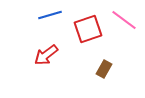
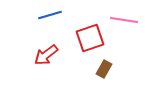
pink line: rotated 28 degrees counterclockwise
red square: moved 2 px right, 9 px down
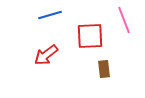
pink line: rotated 60 degrees clockwise
red square: moved 2 px up; rotated 16 degrees clockwise
brown rectangle: rotated 36 degrees counterclockwise
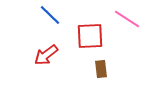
blue line: rotated 60 degrees clockwise
pink line: moved 3 px right, 1 px up; rotated 36 degrees counterclockwise
brown rectangle: moved 3 px left
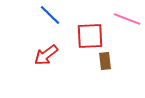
pink line: rotated 12 degrees counterclockwise
brown rectangle: moved 4 px right, 8 px up
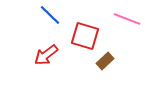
red square: moved 5 px left; rotated 20 degrees clockwise
brown rectangle: rotated 54 degrees clockwise
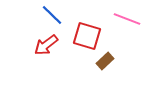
blue line: moved 2 px right
red square: moved 2 px right
red arrow: moved 10 px up
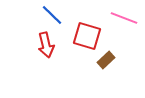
pink line: moved 3 px left, 1 px up
red arrow: rotated 65 degrees counterclockwise
brown rectangle: moved 1 px right, 1 px up
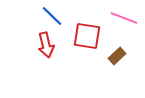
blue line: moved 1 px down
red square: rotated 8 degrees counterclockwise
brown rectangle: moved 11 px right, 4 px up
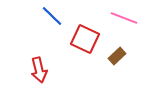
red square: moved 2 px left, 3 px down; rotated 16 degrees clockwise
red arrow: moved 7 px left, 25 px down
